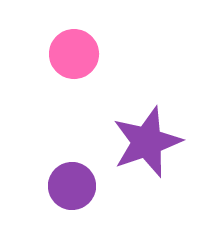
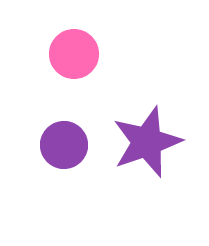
purple circle: moved 8 px left, 41 px up
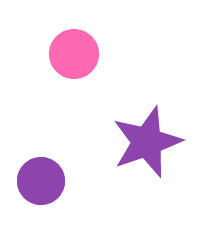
purple circle: moved 23 px left, 36 px down
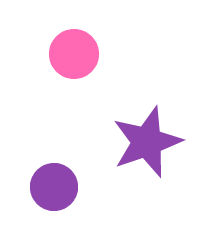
purple circle: moved 13 px right, 6 px down
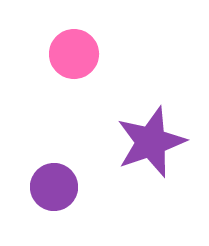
purple star: moved 4 px right
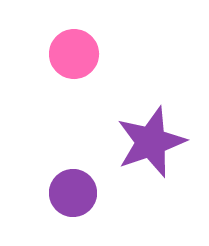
purple circle: moved 19 px right, 6 px down
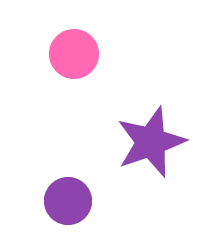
purple circle: moved 5 px left, 8 px down
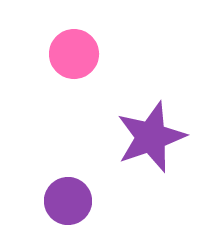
purple star: moved 5 px up
